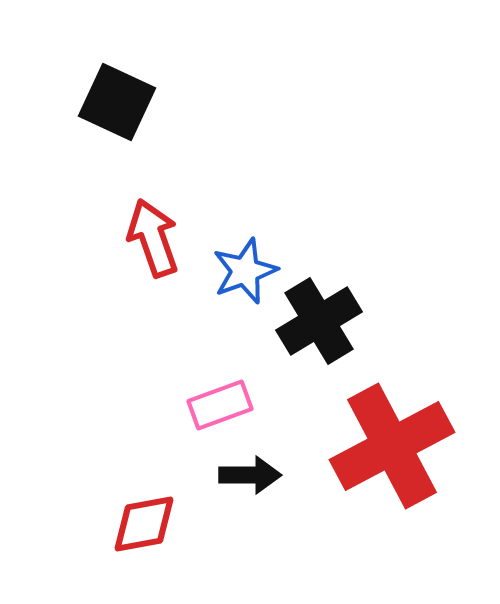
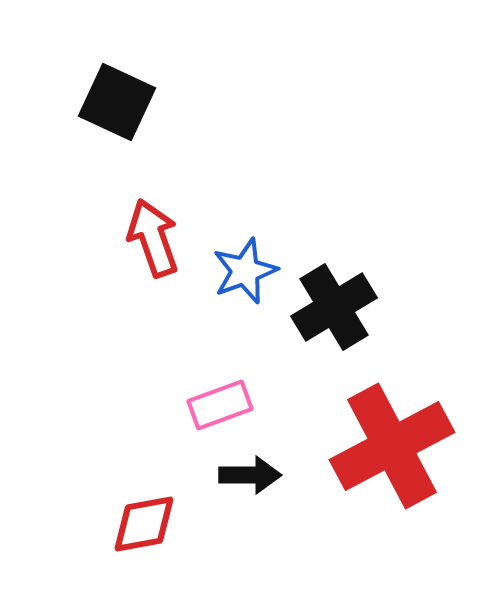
black cross: moved 15 px right, 14 px up
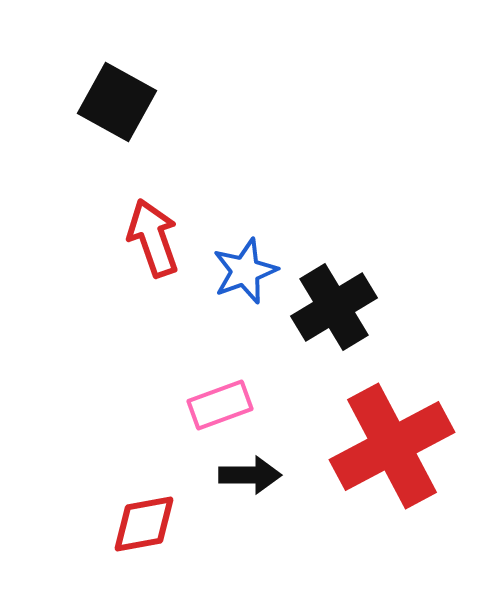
black square: rotated 4 degrees clockwise
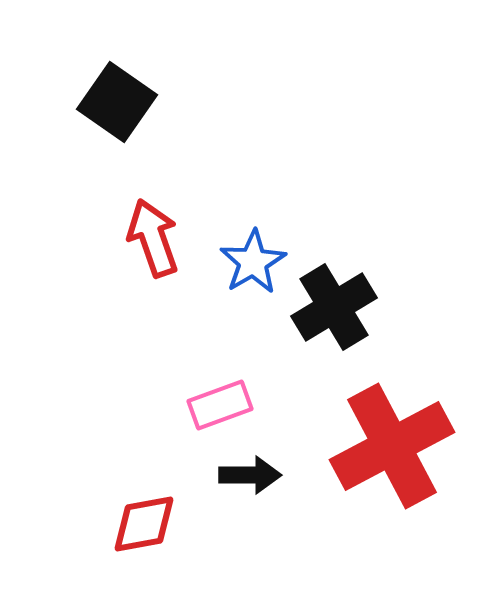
black square: rotated 6 degrees clockwise
blue star: moved 8 px right, 9 px up; rotated 10 degrees counterclockwise
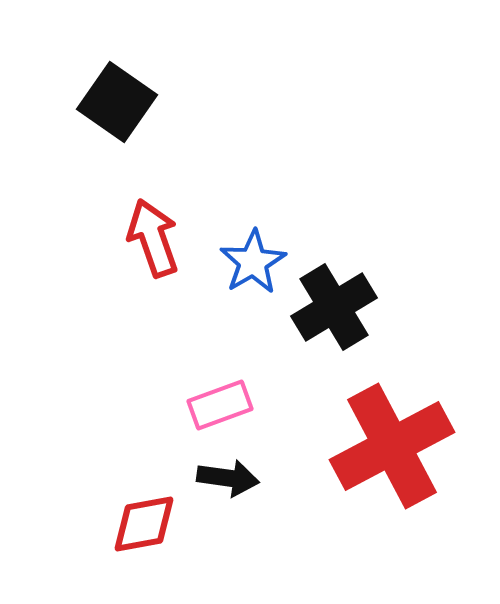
black arrow: moved 22 px left, 3 px down; rotated 8 degrees clockwise
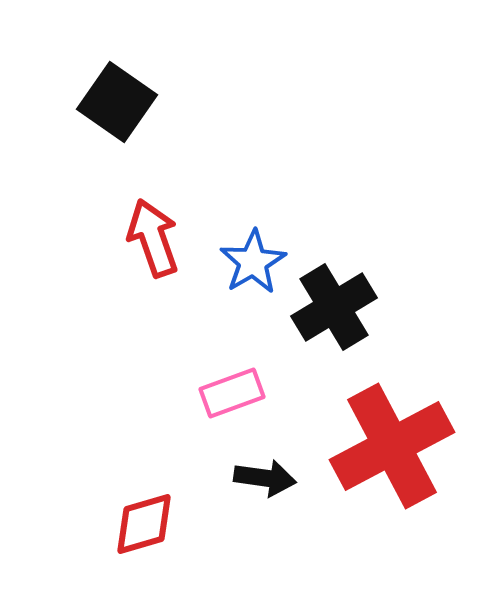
pink rectangle: moved 12 px right, 12 px up
black arrow: moved 37 px right
red diamond: rotated 6 degrees counterclockwise
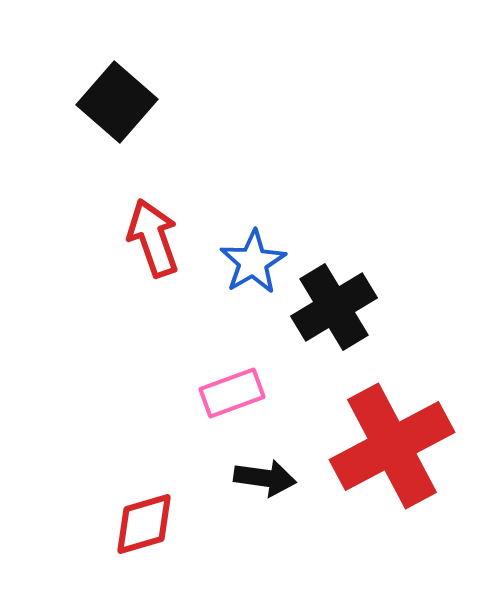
black square: rotated 6 degrees clockwise
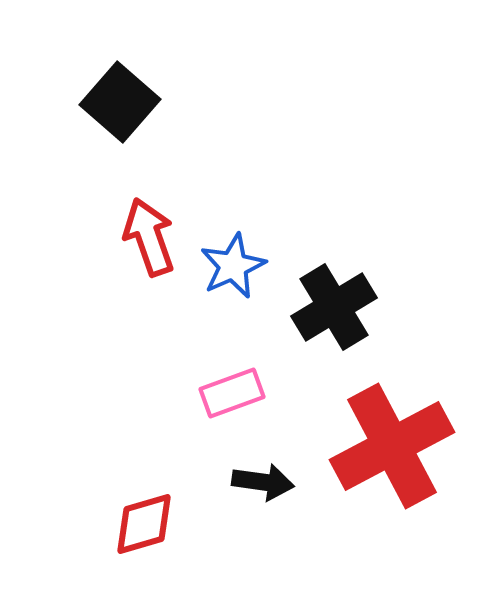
black square: moved 3 px right
red arrow: moved 4 px left, 1 px up
blue star: moved 20 px left, 4 px down; rotated 6 degrees clockwise
black arrow: moved 2 px left, 4 px down
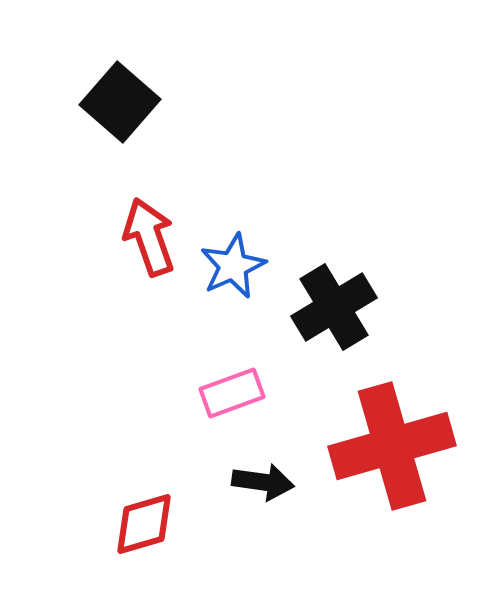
red cross: rotated 12 degrees clockwise
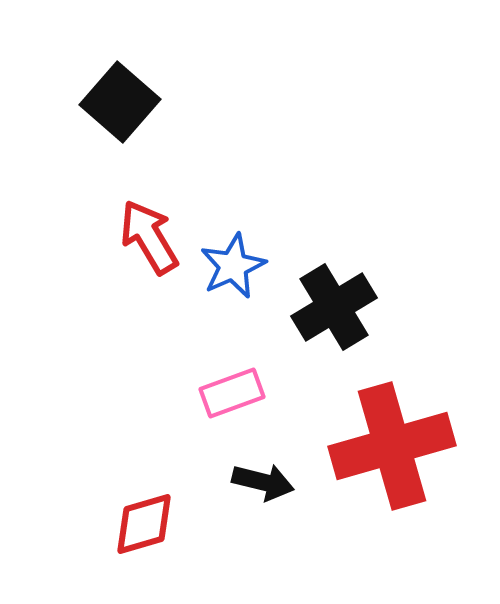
red arrow: rotated 12 degrees counterclockwise
black arrow: rotated 6 degrees clockwise
